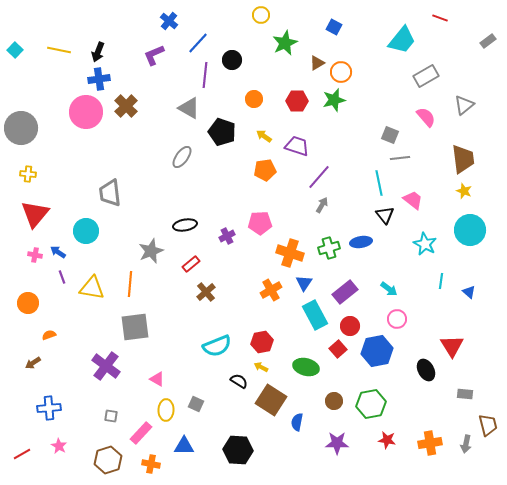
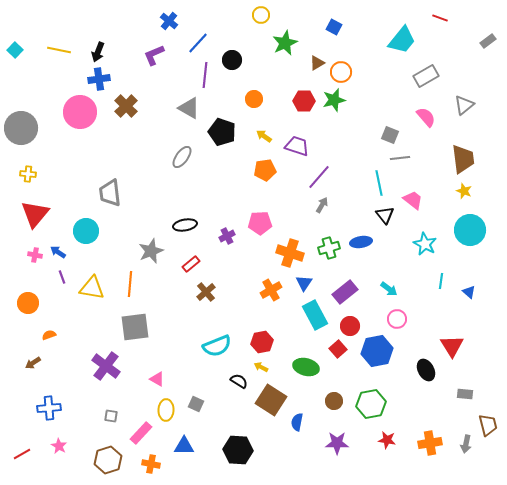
red hexagon at (297, 101): moved 7 px right
pink circle at (86, 112): moved 6 px left
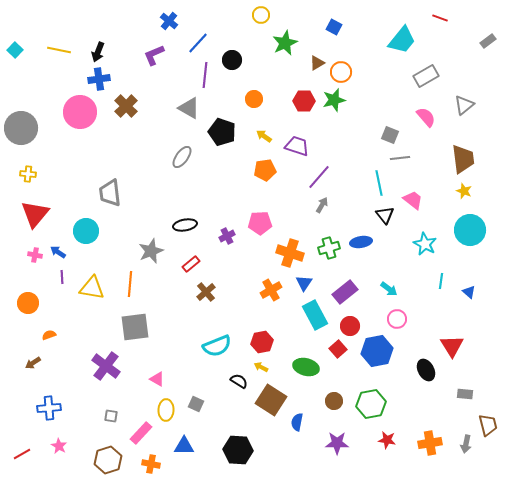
purple line at (62, 277): rotated 16 degrees clockwise
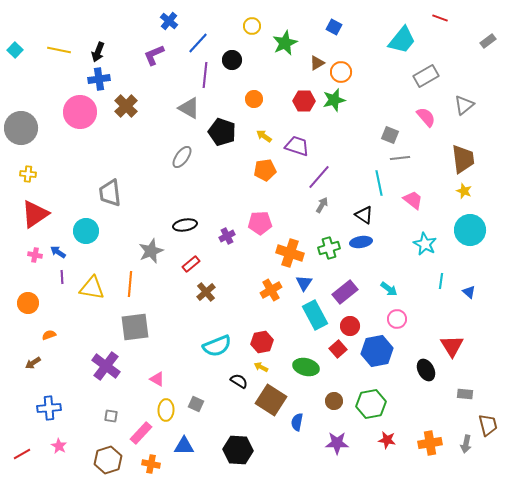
yellow circle at (261, 15): moved 9 px left, 11 px down
red triangle at (35, 214): rotated 16 degrees clockwise
black triangle at (385, 215): moved 21 px left; rotated 18 degrees counterclockwise
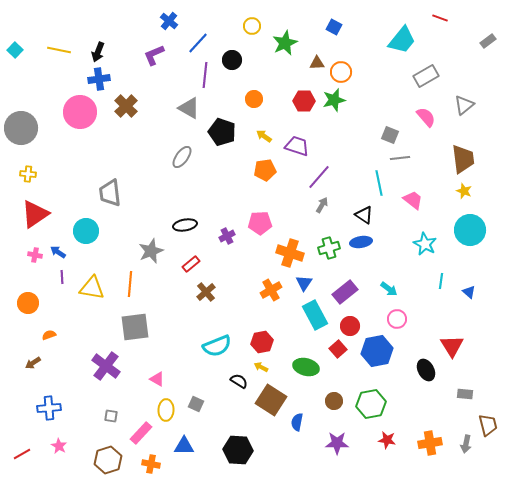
brown triangle at (317, 63): rotated 28 degrees clockwise
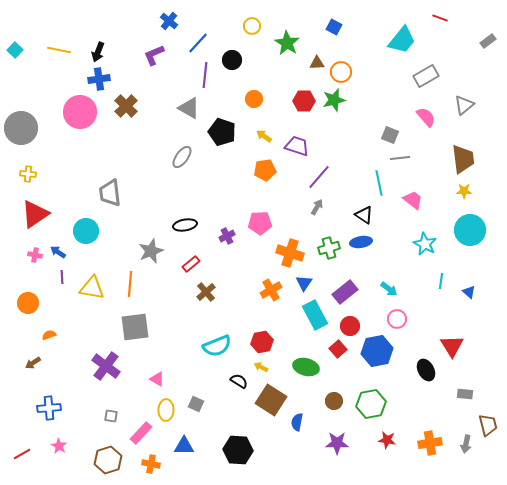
green star at (285, 43): moved 2 px right; rotated 15 degrees counterclockwise
yellow star at (464, 191): rotated 21 degrees counterclockwise
gray arrow at (322, 205): moved 5 px left, 2 px down
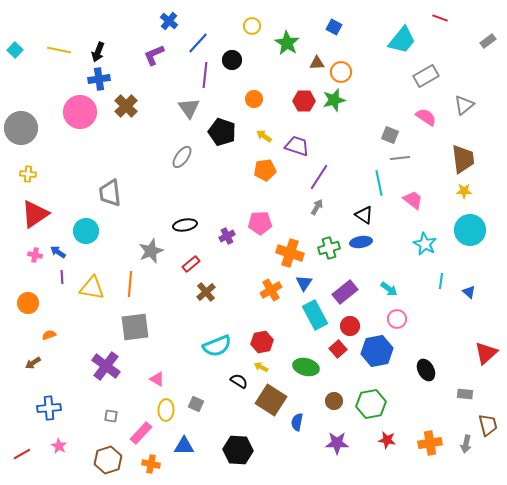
gray triangle at (189, 108): rotated 25 degrees clockwise
pink semicircle at (426, 117): rotated 15 degrees counterclockwise
purple line at (319, 177): rotated 8 degrees counterclockwise
red triangle at (452, 346): moved 34 px right, 7 px down; rotated 20 degrees clockwise
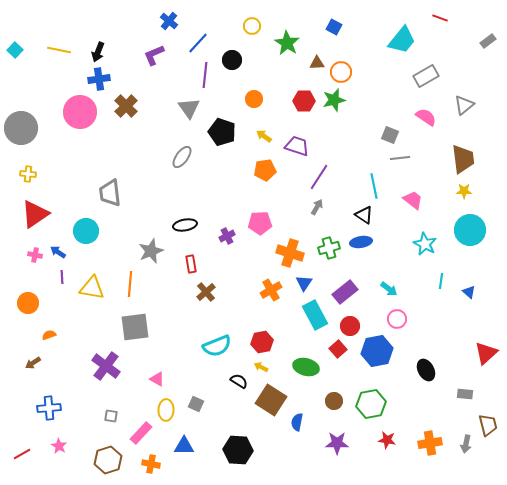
cyan line at (379, 183): moved 5 px left, 3 px down
red rectangle at (191, 264): rotated 60 degrees counterclockwise
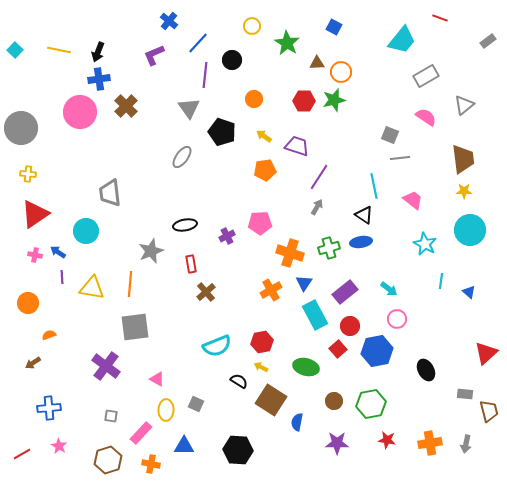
brown trapezoid at (488, 425): moved 1 px right, 14 px up
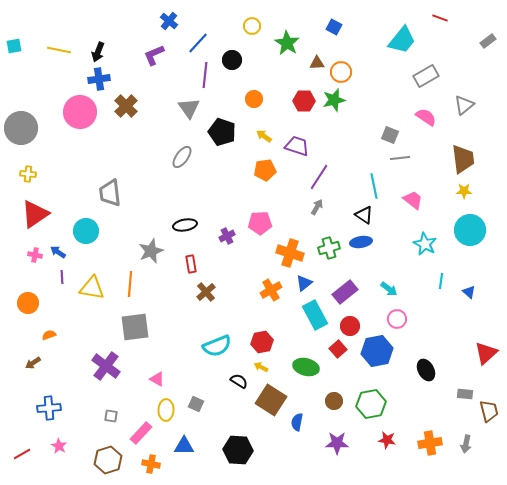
cyan square at (15, 50): moved 1 px left, 4 px up; rotated 35 degrees clockwise
blue triangle at (304, 283): rotated 18 degrees clockwise
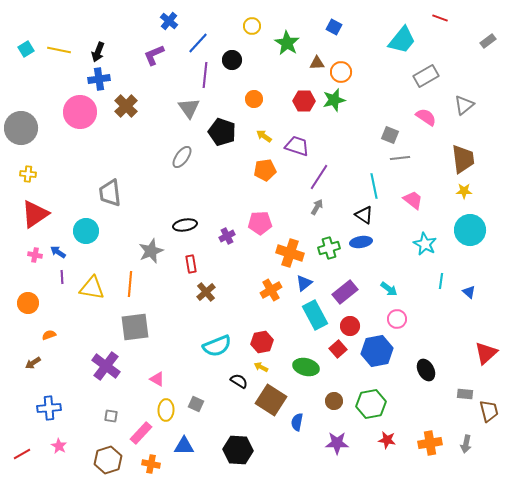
cyan square at (14, 46): moved 12 px right, 3 px down; rotated 21 degrees counterclockwise
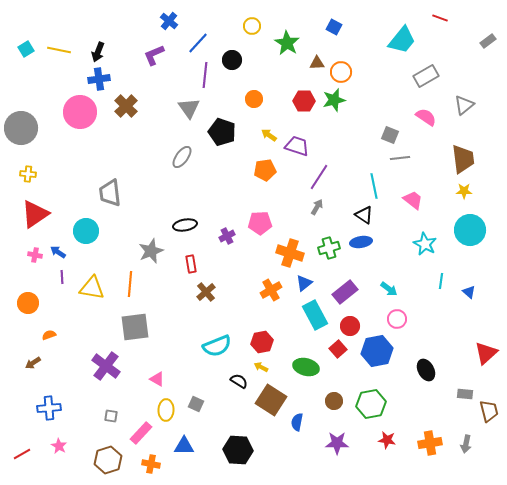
yellow arrow at (264, 136): moved 5 px right, 1 px up
